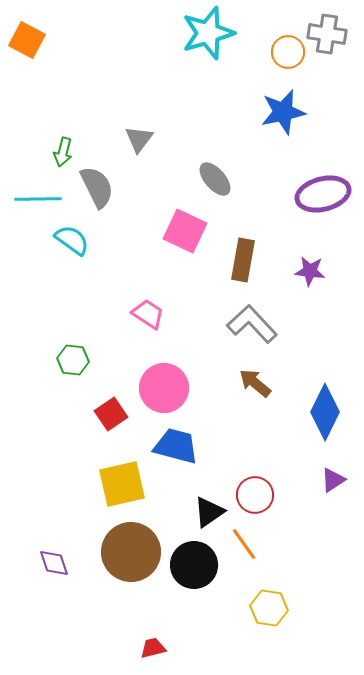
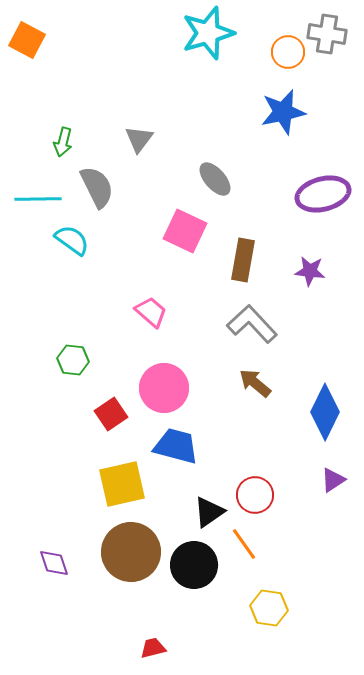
green arrow: moved 10 px up
pink trapezoid: moved 3 px right, 2 px up; rotated 8 degrees clockwise
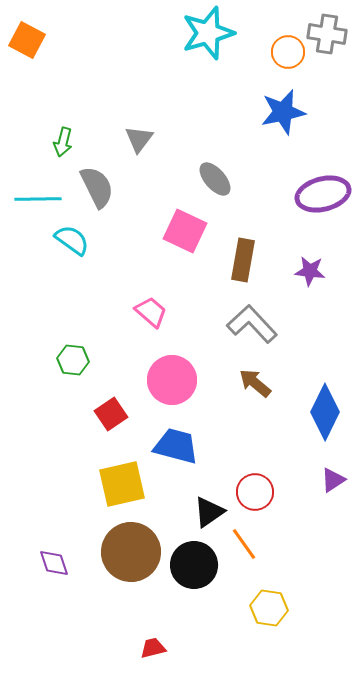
pink circle: moved 8 px right, 8 px up
red circle: moved 3 px up
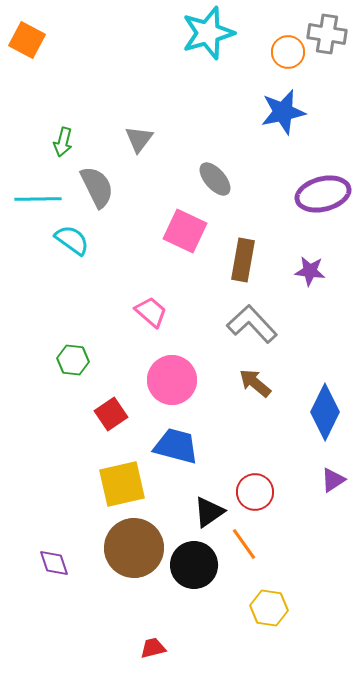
brown circle: moved 3 px right, 4 px up
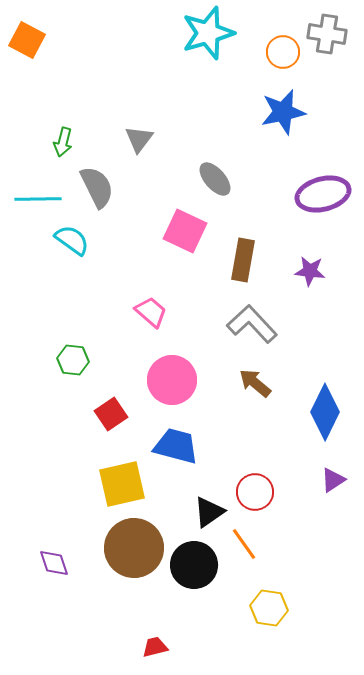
orange circle: moved 5 px left
red trapezoid: moved 2 px right, 1 px up
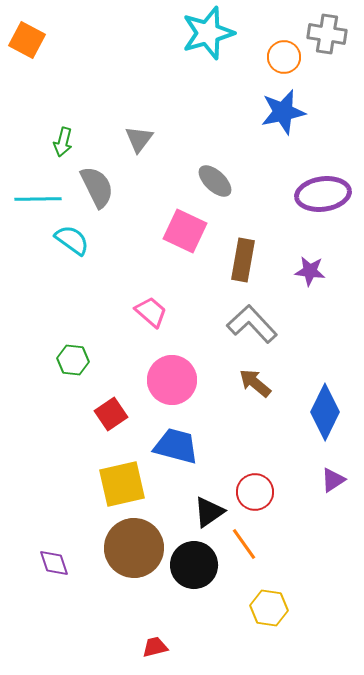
orange circle: moved 1 px right, 5 px down
gray ellipse: moved 2 px down; rotated 6 degrees counterclockwise
purple ellipse: rotated 6 degrees clockwise
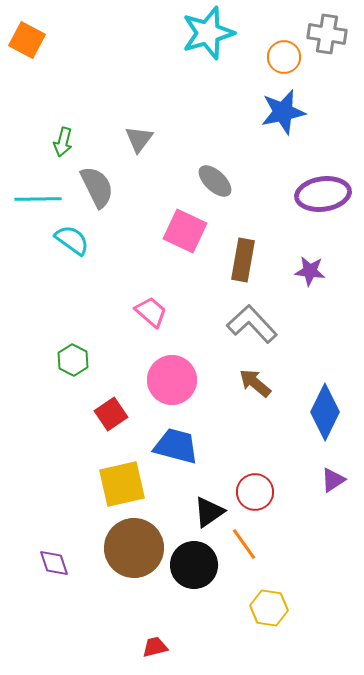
green hexagon: rotated 20 degrees clockwise
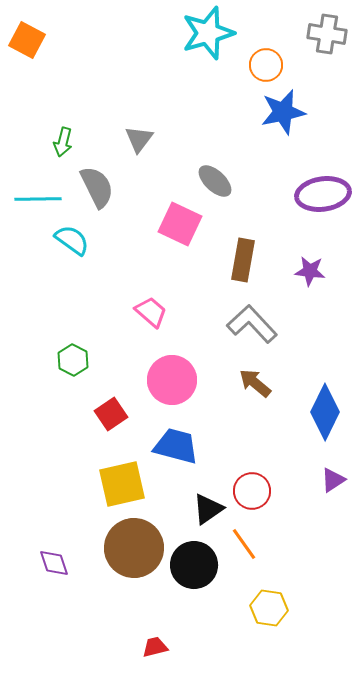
orange circle: moved 18 px left, 8 px down
pink square: moved 5 px left, 7 px up
red circle: moved 3 px left, 1 px up
black triangle: moved 1 px left, 3 px up
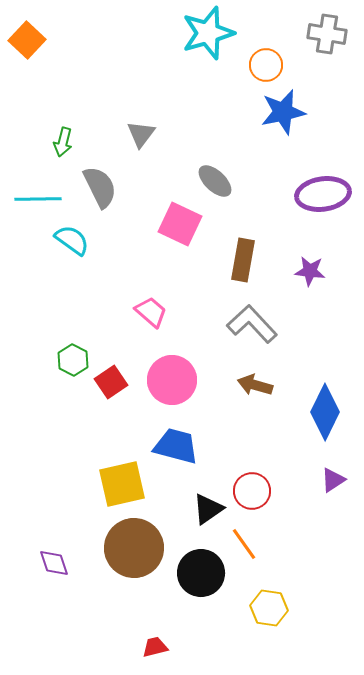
orange square: rotated 15 degrees clockwise
gray triangle: moved 2 px right, 5 px up
gray semicircle: moved 3 px right
brown arrow: moved 2 px down; rotated 24 degrees counterclockwise
red square: moved 32 px up
black circle: moved 7 px right, 8 px down
